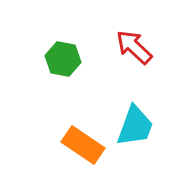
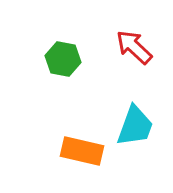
orange rectangle: moved 1 px left, 6 px down; rotated 21 degrees counterclockwise
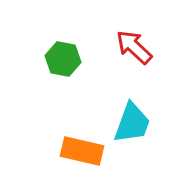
cyan trapezoid: moved 3 px left, 3 px up
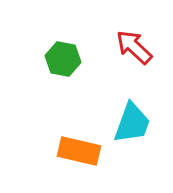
orange rectangle: moved 3 px left
